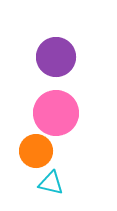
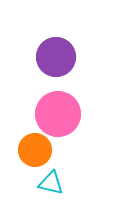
pink circle: moved 2 px right, 1 px down
orange circle: moved 1 px left, 1 px up
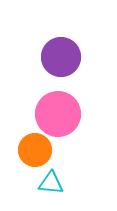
purple circle: moved 5 px right
cyan triangle: rotated 8 degrees counterclockwise
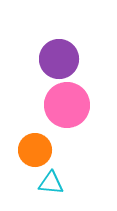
purple circle: moved 2 px left, 2 px down
pink circle: moved 9 px right, 9 px up
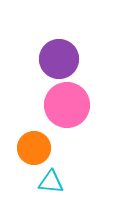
orange circle: moved 1 px left, 2 px up
cyan triangle: moved 1 px up
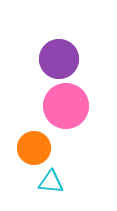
pink circle: moved 1 px left, 1 px down
